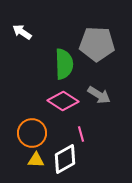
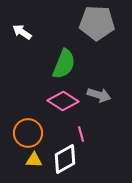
gray pentagon: moved 21 px up
green semicircle: rotated 24 degrees clockwise
gray arrow: rotated 15 degrees counterclockwise
orange circle: moved 4 px left
yellow triangle: moved 2 px left
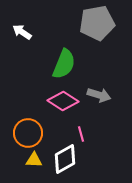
gray pentagon: rotated 12 degrees counterclockwise
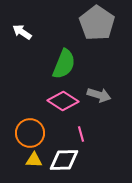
gray pentagon: rotated 28 degrees counterclockwise
orange circle: moved 2 px right
white diamond: moved 1 px left, 1 px down; rotated 28 degrees clockwise
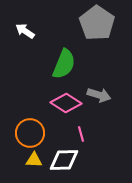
white arrow: moved 3 px right, 1 px up
pink diamond: moved 3 px right, 2 px down
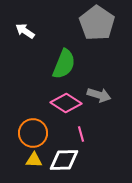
orange circle: moved 3 px right
